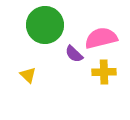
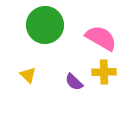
pink semicircle: rotated 44 degrees clockwise
purple semicircle: moved 28 px down
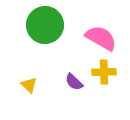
yellow triangle: moved 1 px right, 10 px down
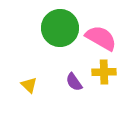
green circle: moved 15 px right, 3 px down
purple semicircle: rotated 12 degrees clockwise
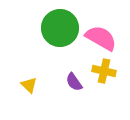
yellow cross: moved 1 px up; rotated 15 degrees clockwise
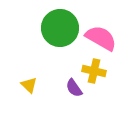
yellow cross: moved 10 px left
purple semicircle: moved 6 px down
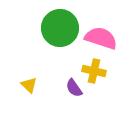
pink semicircle: rotated 12 degrees counterclockwise
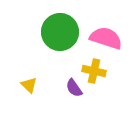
green circle: moved 4 px down
pink semicircle: moved 5 px right
